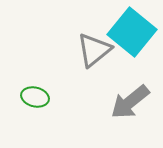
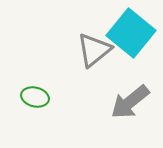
cyan square: moved 1 px left, 1 px down
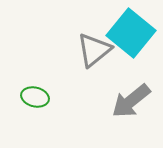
gray arrow: moved 1 px right, 1 px up
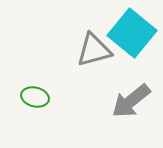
cyan square: moved 1 px right
gray triangle: rotated 24 degrees clockwise
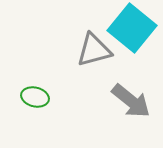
cyan square: moved 5 px up
gray arrow: rotated 102 degrees counterclockwise
